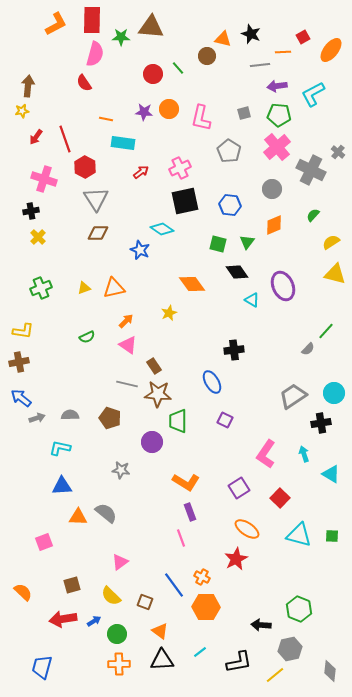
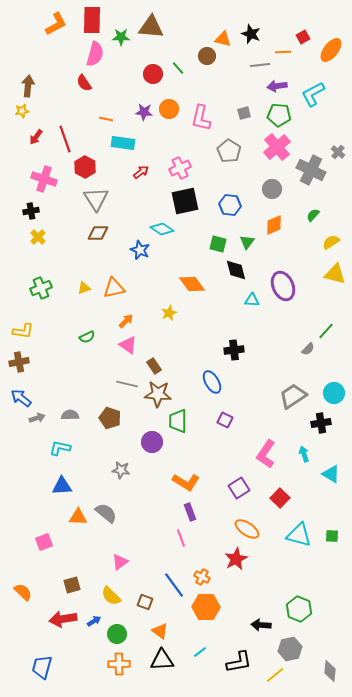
black diamond at (237, 272): moved 1 px left, 2 px up; rotated 20 degrees clockwise
cyan triangle at (252, 300): rotated 28 degrees counterclockwise
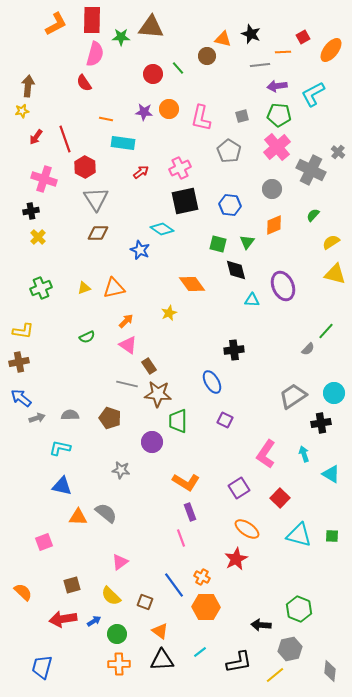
gray square at (244, 113): moved 2 px left, 3 px down
brown rectangle at (154, 366): moved 5 px left
blue triangle at (62, 486): rotated 15 degrees clockwise
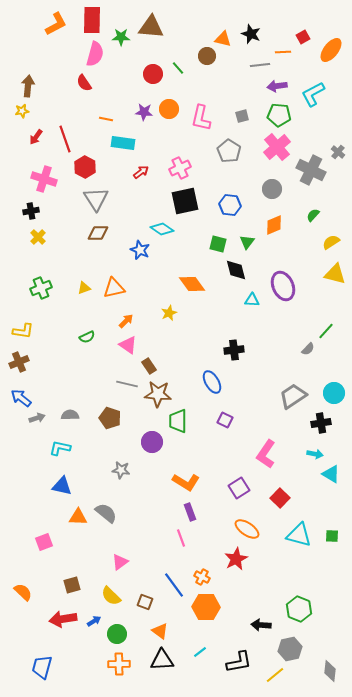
brown cross at (19, 362): rotated 12 degrees counterclockwise
cyan arrow at (304, 454): moved 11 px right; rotated 119 degrees clockwise
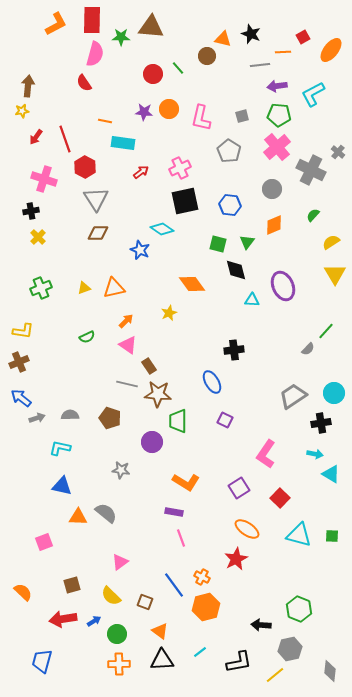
orange line at (106, 119): moved 1 px left, 2 px down
yellow triangle at (335, 274): rotated 45 degrees clockwise
purple rectangle at (190, 512): moved 16 px left; rotated 60 degrees counterclockwise
orange hexagon at (206, 607): rotated 16 degrees counterclockwise
blue trapezoid at (42, 667): moved 6 px up
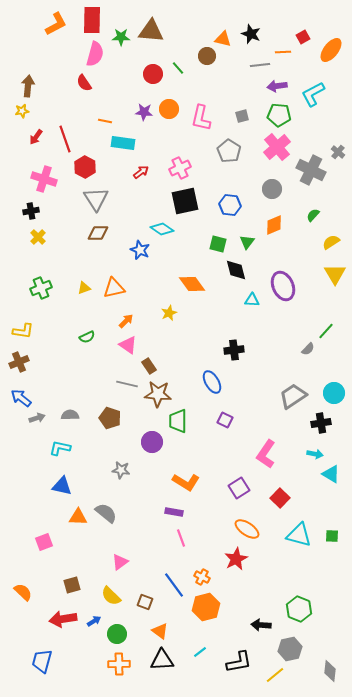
brown triangle at (151, 27): moved 4 px down
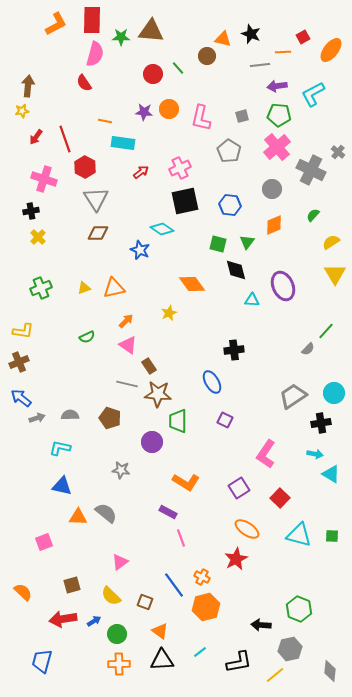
purple rectangle at (174, 512): moved 6 px left; rotated 18 degrees clockwise
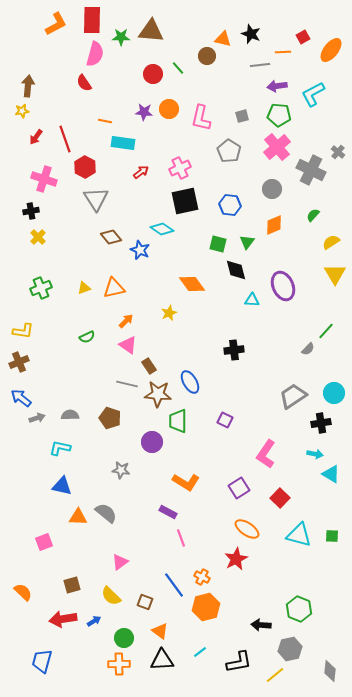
brown diamond at (98, 233): moved 13 px right, 4 px down; rotated 50 degrees clockwise
blue ellipse at (212, 382): moved 22 px left
green circle at (117, 634): moved 7 px right, 4 px down
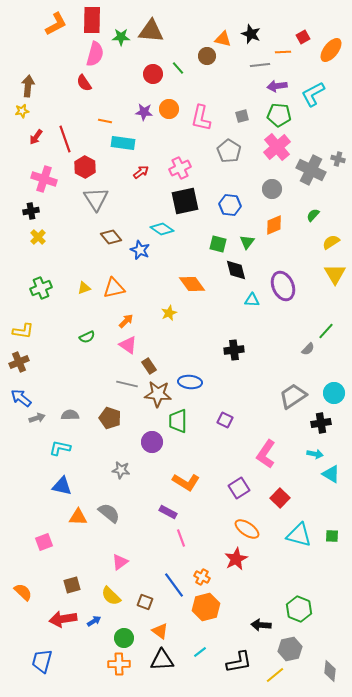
gray cross at (338, 152): moved 7 px down; rotated 24 degrees counterclockwise
blue ellipse at (190, 382): rotated 55 degrees counterclockwise
gray semicircle at (106, 513): moved 3 px right
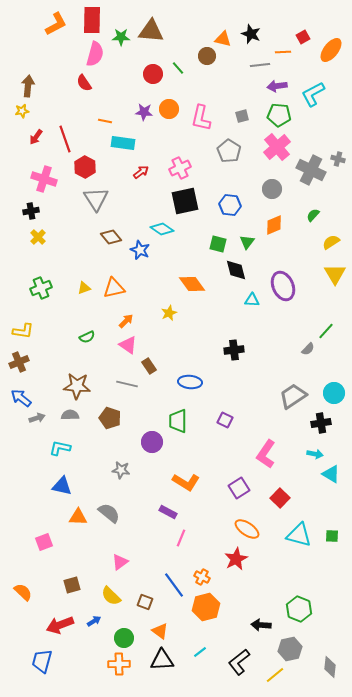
brown star at (158, 394): moved 81 px left, 8 px up
pink line at (181, 538): rotated 42 degrees clockwise
red arrow at (63, 619): moved 3 px left, 6 px down; rotated 12 degrees counterclockwise
black L-shape at (239, 662): rotated 152 degrees clockwise
gray diamond at (330, 671): moved 4 px up
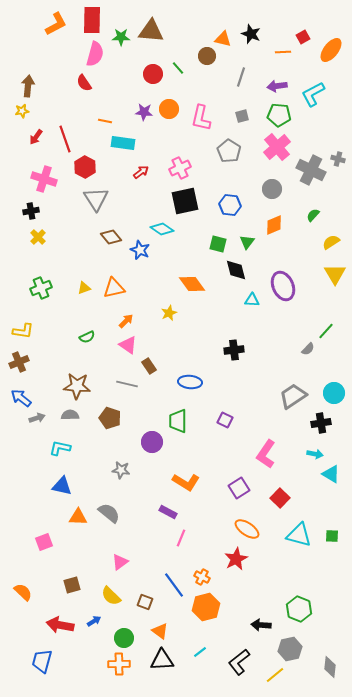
gray line at (260, 65): moved 19 px left, 12 px down; rotated 66 degrees counterclockwise
red arrow at (60, 625): rotated 32 degrees clockwise
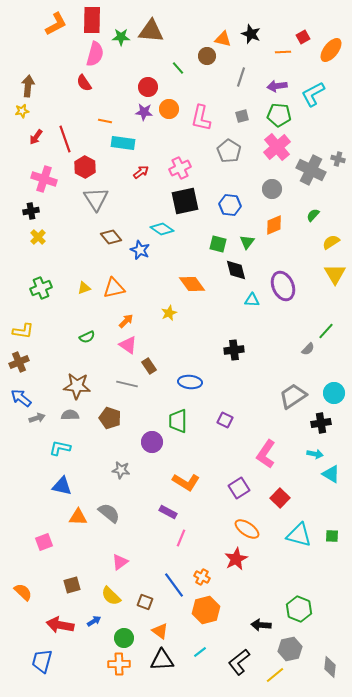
red circle at (153, 74): moved 5 px left, 13 px down
orange hexagon at (206, 607): moved 3 px down
